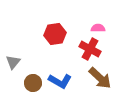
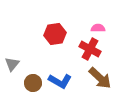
gray triangle: moved 1 px left, 2 px down
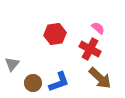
pink semicircle: rotated 40 degrees clockwise
blue L-shape: moved 1 px left, 1 px down; rotated 50 degrees counterclockwise
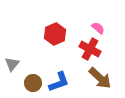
red hexagon: rotated 15 degrees counterclockwise
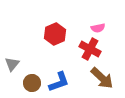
pink semicircle: rotated 128 degrees clockwise
brown arrow: moved 2 px right
brown circle: moved 1 px left
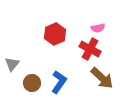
blue L-shape: rotated 35 degrees counterclockwise
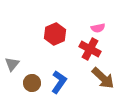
brown arrow: moved 1 px right
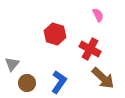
pink semicircle: moved 13 px up; rotated 104 degrees counterclockwise
red hexagon: rotated 20 degrees counterclockwise
brown circle: moved 5 px left
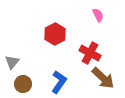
red hexagon: rotated 15 degrees clockwise
red cross: moved 4 px down
gray triangle: moved 2 px up
brown circle: moved 4 px left, 1 px down
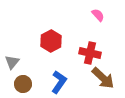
pink semicircle: rotated 16 degrees counterclockwise
red hexagon: moved 4 px left, 7 px down
red cross: rotated 15 degrees counterclockwise
